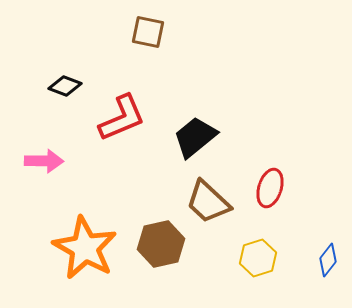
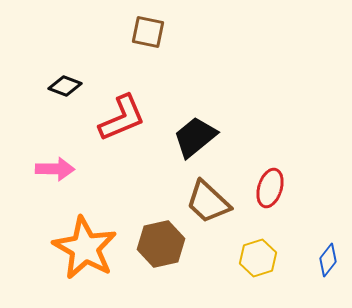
pink arrow: moved 11 px right, 8 px down
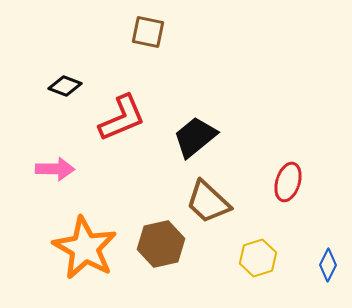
red ellipse: moved 18 px right, 6 px up
blue diamond: moved 5 px down; rotated 12 degrees counterclockwise
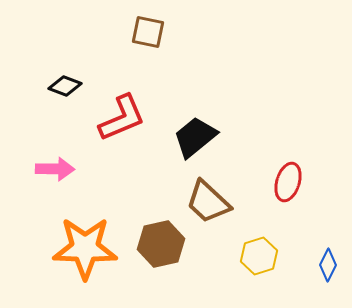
orange star: rotated 28 degrees counterclockwise
yellow hexagon: moved 1 px right, 2 px up
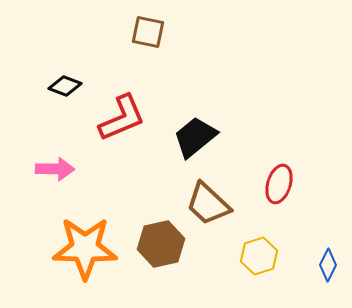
red ellipse: moved 9 px left, 2 px down
brown trapezoid: moved 2 px down
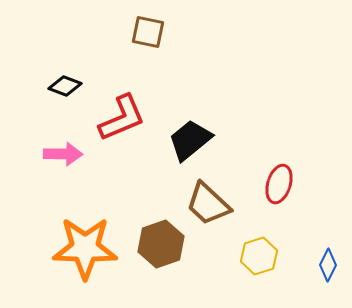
black trapezoid: moved 5 px left, 3 px down
pink arrow: moved 8 px right, 15 px up
brown hexagon: rotated 6 degrees counterclockwise
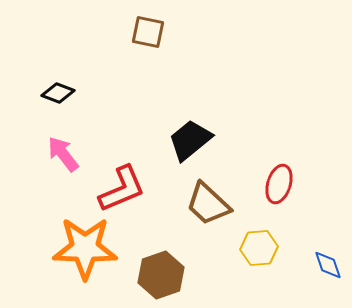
black diamond: moved 7 px left, 7 px down
red L-shape: moved 71 px down
pink arrow: rotated 129 degrees counterclockwise
brown hexagon: moved 31 px down
yellow hexagon: moved 8 px up; rotated 12 degrees clockwise
blue diamond: rotated 44 degrees counterclockwise
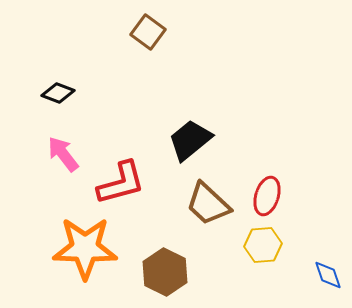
brown square: rotated 24 degrees clockwise
red ellipse: moved 12 px left, 12 px down
red L-shape: moved 1 px left, 6 px up; rotated 8 degrees clockwise
yellow hexagon: moved 4 px right, 3 px up
blue diamond: moved 10 px down
brown hexagon: moved 4 px right, 3 px up; rotated 15 degrees counterclockwise
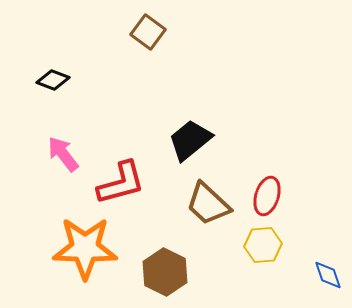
black diamond: moved 5 px left, 13 px up
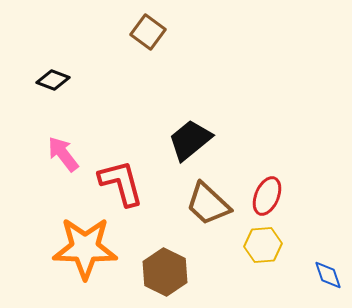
red L-shape: rotated 90 degrees counterclockwise
red ellipse: rotated 6 degrees clockwise
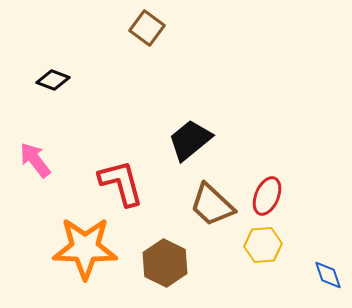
brown square: moved 1 px left, 4 px up
pink arrow: moved 28 px left, 6 px down
brown trapezoid: moved 4 px right, 1 px down
brown hexagon: moved 9 px up
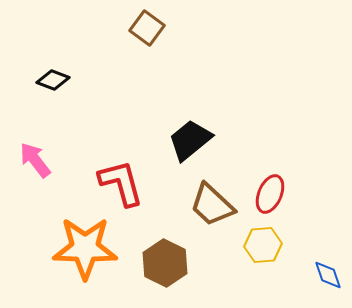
red ellipse: moved 3 px right, 2 px up
